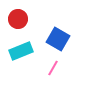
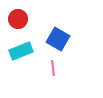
pink line: rotated 35 degrees counterclockwise
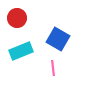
red circle: moved 1 px left, 1 px up
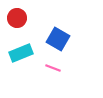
cyan rectangle: moved 2 px down
pink line: rotated 63 degrees counterclockwise
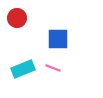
blue square: rotated 30 degrees counterclockwise
cyan rectangle: moved 2 px right, 16 px down
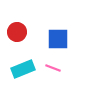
red circle: moved 14 px down
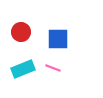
red circle: moved 4 px right
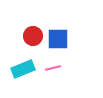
red circle: moved 12 px right, 4 px down
pink line: rotated 35 degrees counterclockwise
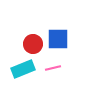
red circle: moved 8 px down
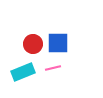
blue square: moved 4 px down
cyan rectangle: moved 3 px down
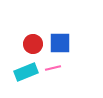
blue square: moved 2 px right
cyan rectangle: moved 3 px right
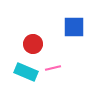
blue square: moved 14 px right, 16 px up
cyan rectangle: rotated 45 degrees clockwise
